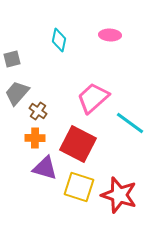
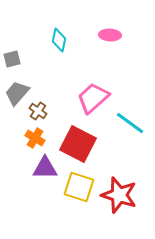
orange cross: rotated 30 degrees clockwise
purple triangle: rotated 16 degrees counterclockwise
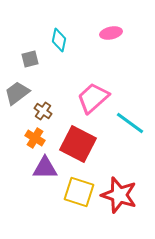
pink ellipse: moved 1 px right, 2 px up; rotated 15 degrees counterclockwise
gray square: moved 18 px right
gray trapezoid: rotated 12 degrees clockwise
brown cross: moved 5 px right
yellow square: moved 5 px down
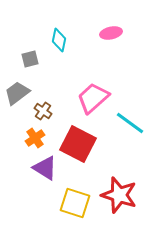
orange cross: rotated 24 degrees clockwise
purple triangle: rotated 32 degrees clockwise
yellow square: moved 4 px left, 11 px down
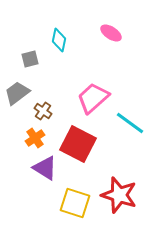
pink ellipse: rotated 45 degrees clockwise
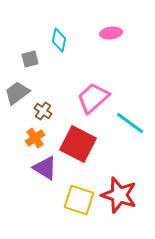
pink ellipse: rotated 40 degrees counterclockwise
yellow square: moved 4 px right, 3 px up
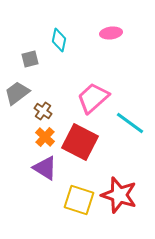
orange cross: moved 10 px right, 1 px up; rotated 12 degrees counterclockwise
red square: moved 2 px right, 2 px up
